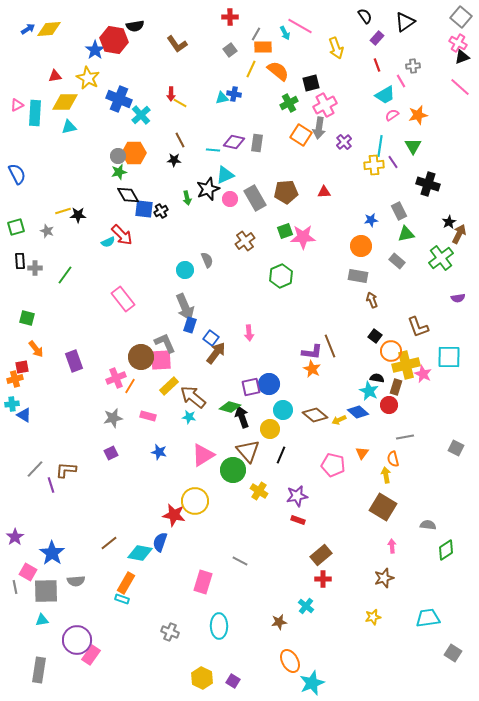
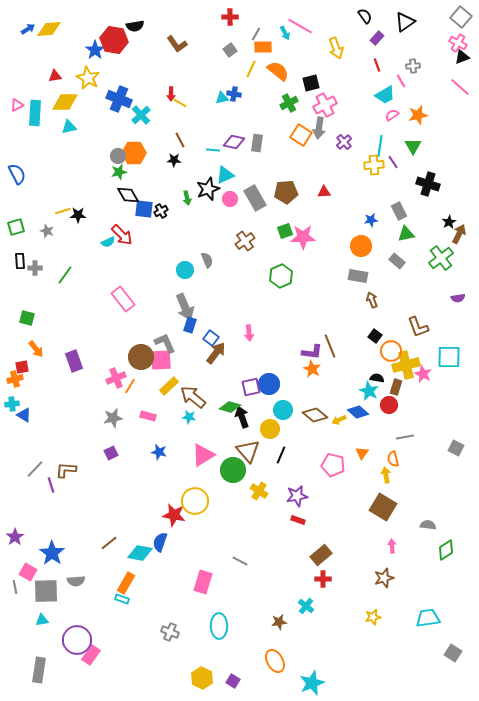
orange ellipse at (290, 661): moved 15 px left
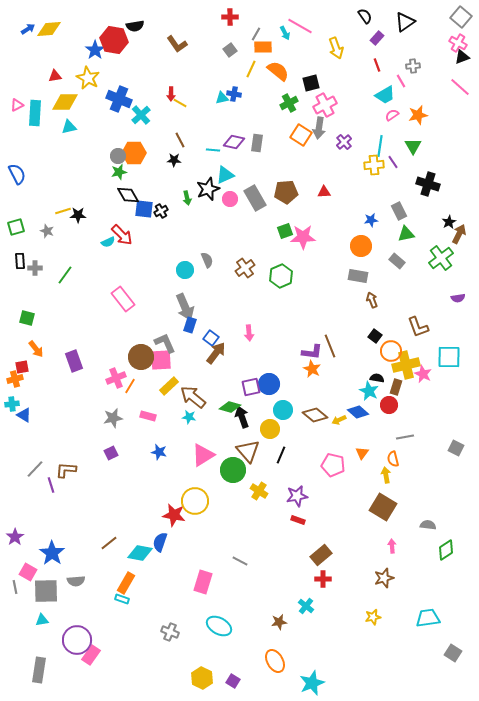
brown cross at (245, 241): moved 27 px down
cyan ellipse at (219, 626): rotated 60 degrees counterclockwise
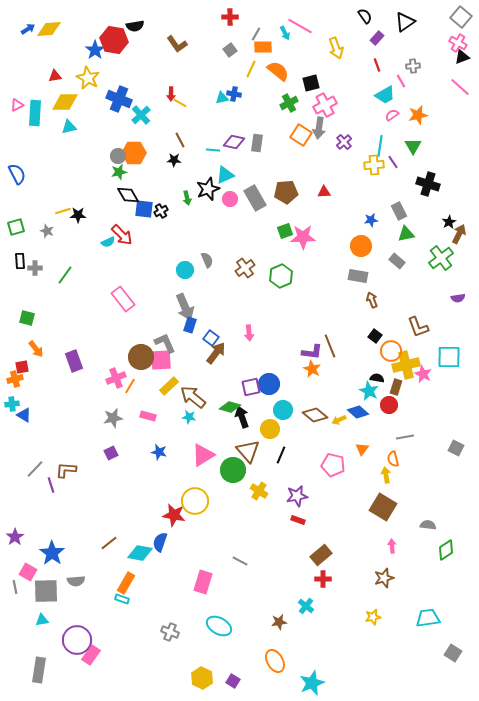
orange triangle at (362, 453): moved 4 px up
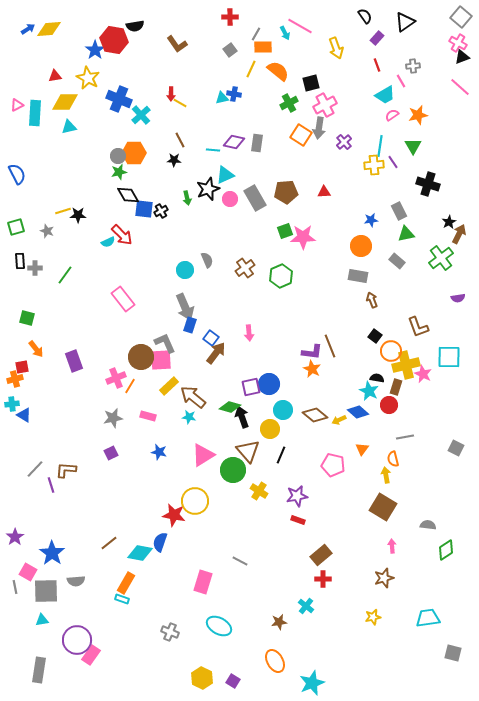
gray square at (453, 653): rotated 18 degrees counterclockwise
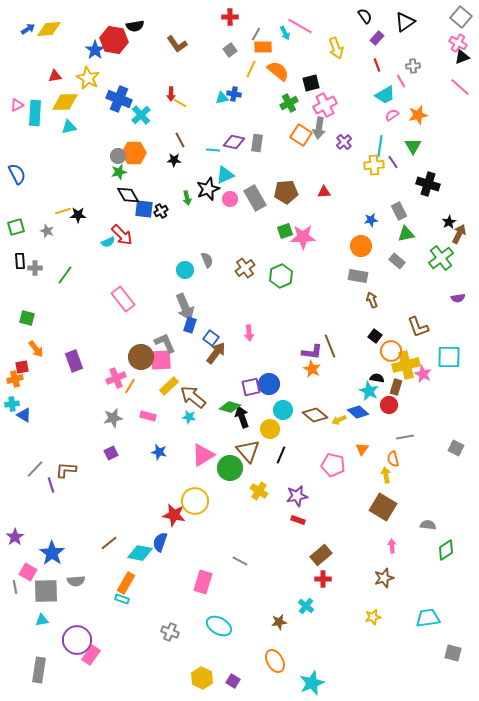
green circle at (233, 470): moved 3 px left, 2 px up
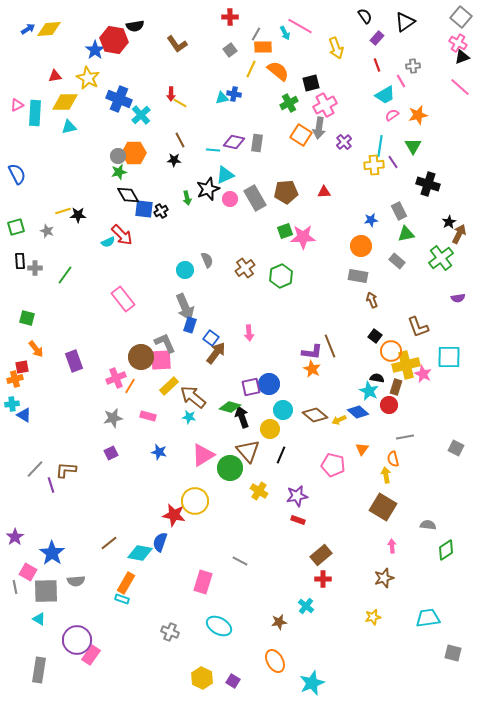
cyan triangle at (42, 620): moved 3 px left, 1 px up; rotated 40 degrees clockwise
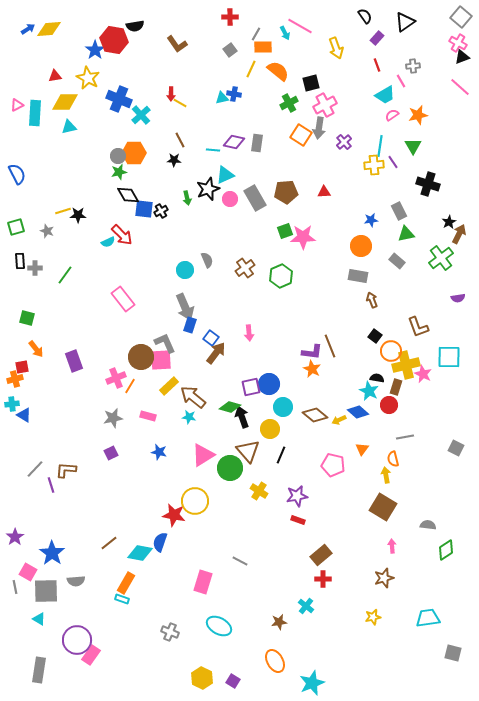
cyan circle at (283, 410): moved 3 px up
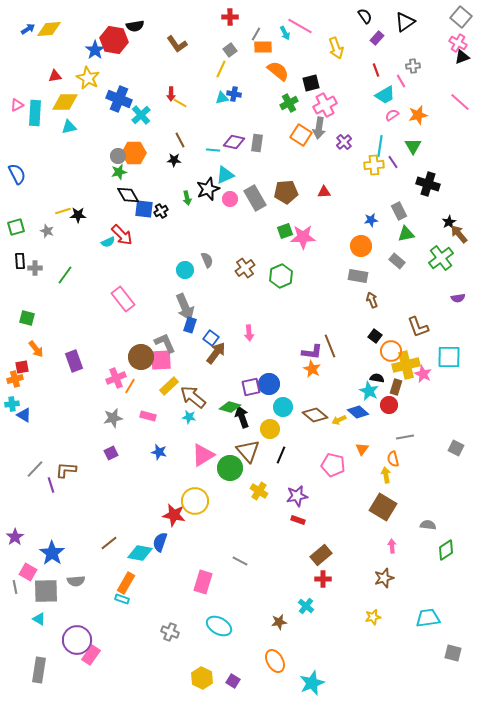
red line at (377, 65): moved 1 px left, 5 px down
yellow line at (251, 69): moved 30 px left
pink line at (460, 87): moved 15 px down
brown arrow at (459, 234): rotated 66 degrees counterclockwise
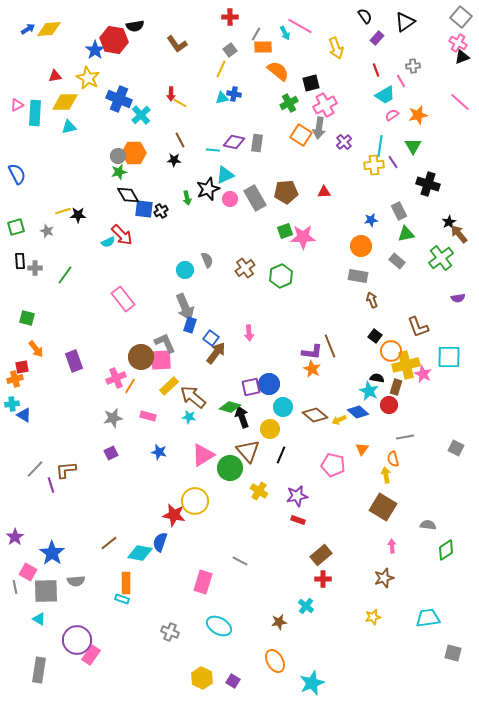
brown L-shape at (66, 470): rotated 10 degrees counterclockwise
orange rectangle at (126, 583): rotated 30 degrees counterclockwise
